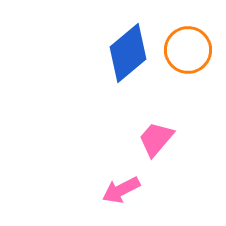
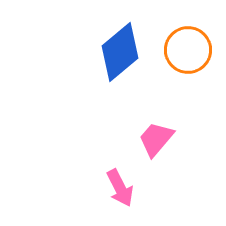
blue diamond: moved 8 px left, 1 px up
pink arrow: moved 1 px left, 2 px up; rotated 90 degrees counterclockwise
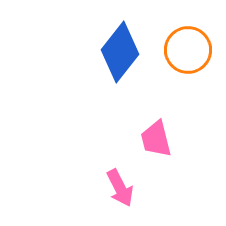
blue diamond: rotated 12 degrees counterclockwise
pink trapezoid: rotated 54 degrees counterclockwise
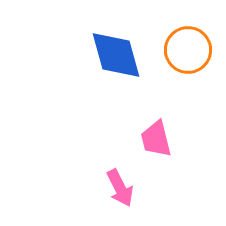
blue diamond: moved 4 px left, 3 px down; rotated 54 degrees counterclockwise
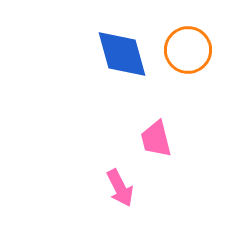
blue diamond: moved 6 px right, 1 px up
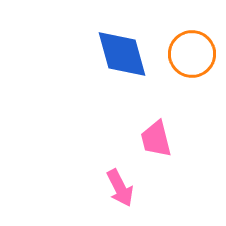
orange circle: moved 4 px right, 4 px down
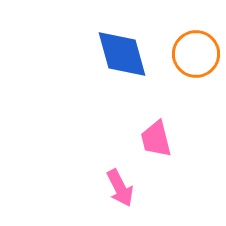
orange circle: moved 4 px right
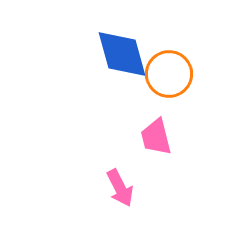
orange circle: moved 27 px left, 20 px down
pink trapezoid: moved 2 px up
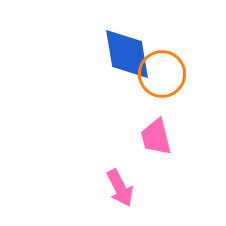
blue diamond: moved 5 px right; rotated 6 degrees clockwise
orange circle: moved 7 px left
